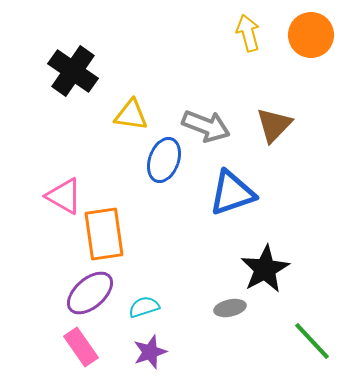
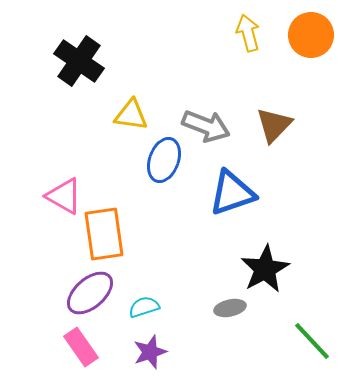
black cross: moved 6 px right, 10 px up
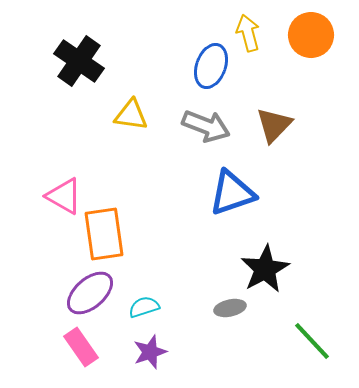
blue ellipse: moved 47 px right, 94 px up
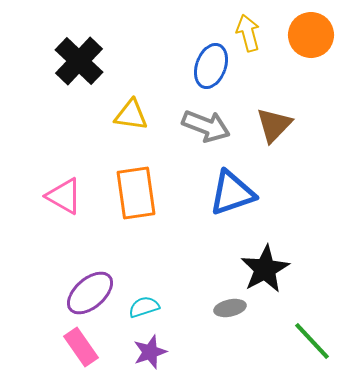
black cross: rotated 9 degrees clockwise
orange rectangle: moved 32 px right, 41 px up
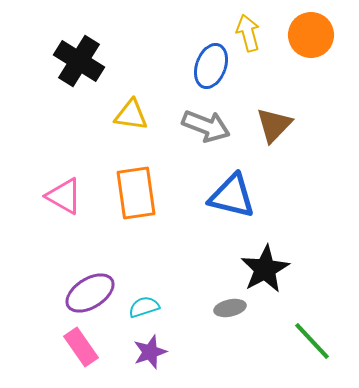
black cross: rotated 12 degrees counterclockwise
blue triangle: moved 3 px down; rotated 33 degrees clockwise
purple ellipse: rotated 9 degrees clockwise
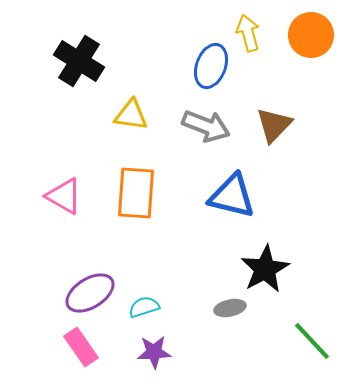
orange rectangle: rotated 12 degrees clockwise
purple star: moved 4 px right; rotated 16 degrees clockwise
